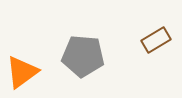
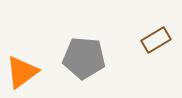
gray pentagon: moved 1 px right, 2 px down
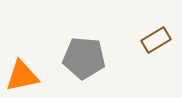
orange triangle: moved 4 px down; rotated 24 degrees clockwise
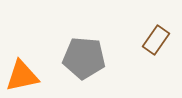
brown rectangle: rotated 24 degrees counterclockwise
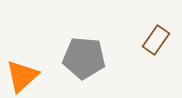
orange triangle: rotated 30 degrees counterclockwise
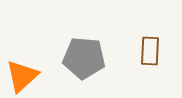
brown rectangle: moved 6 px left, 11 px down; rotated 32 degrees counterclockwise
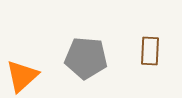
gray pentagon: moved 2 px right
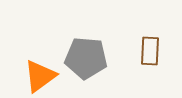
orange triangle: moved 18 px right; rotated 6 degrees clockwise
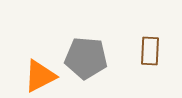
orange triangle: rotated 9 degrees clockwise
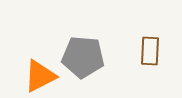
gray pentagon: moved 3 px left, 1 px up
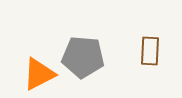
orange triangle: moved 1 px left, 2 px up
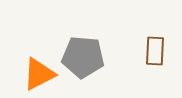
brown rectangle: moved 5 px right
